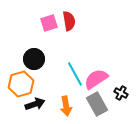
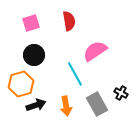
pink square: moved 18 px left
black circle: moved 4 px up
pink semicircle: moved 1 px left, 28 px up
black arrow: moved 1 px right, 1 px down
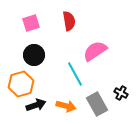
orange arrow: rotated 66 degrees counterclockwise
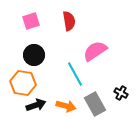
pink square: moved 2 px up
orange hexagon: moved 2 px right, 1 px up; rotated 25 degrees clockwise
gray rectangle: moved 2 px left
